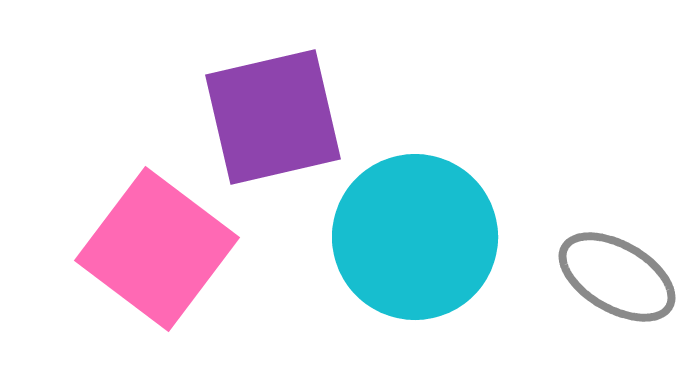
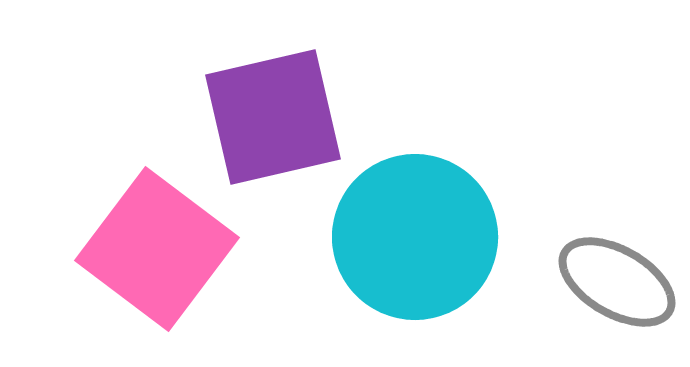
gray ellipse: moved 5 px down
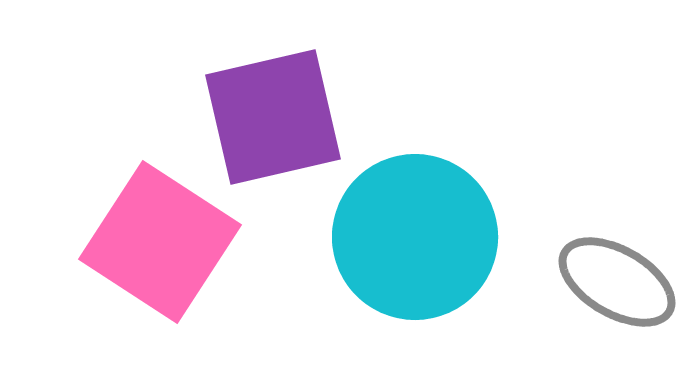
pink square: moved 3 px right, 7 px up; rotated 4 degrees counterclockwise
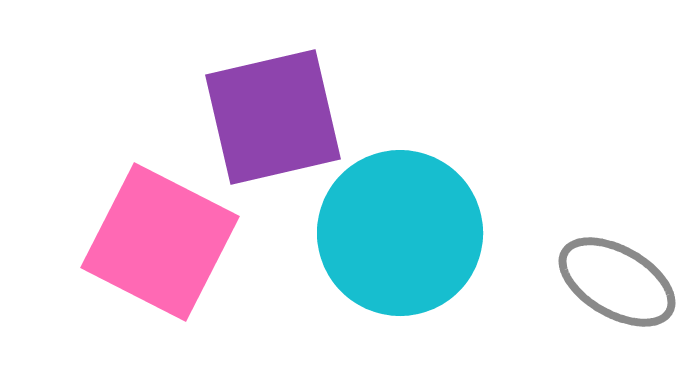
cyan circle: moved 15 px left, 4 px up
pink square: rotated 6 degrees counterclockwise
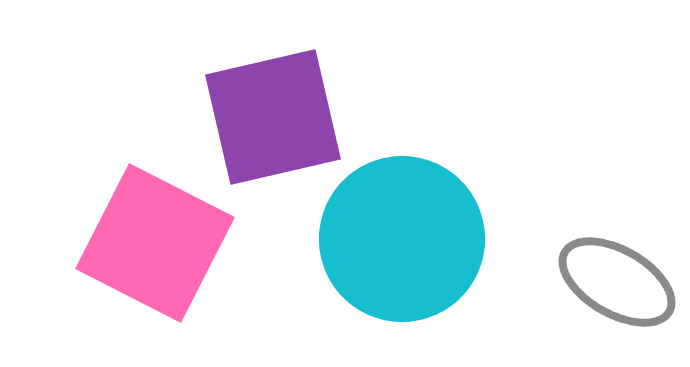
cyan circle: moved 2 px right, 6 px down
pink square: moved 5 px left, 1 px down
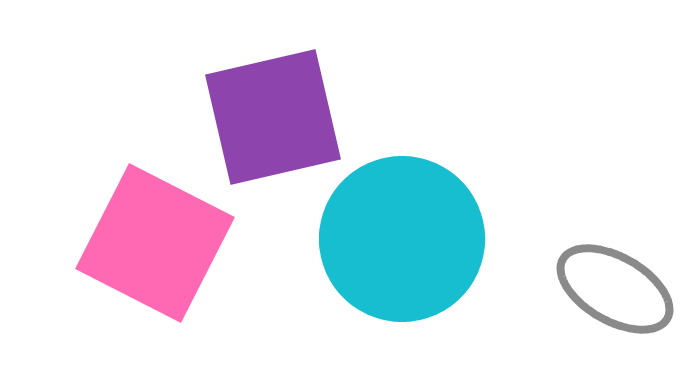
gray ellipse: moved 2 px left, 7 px down
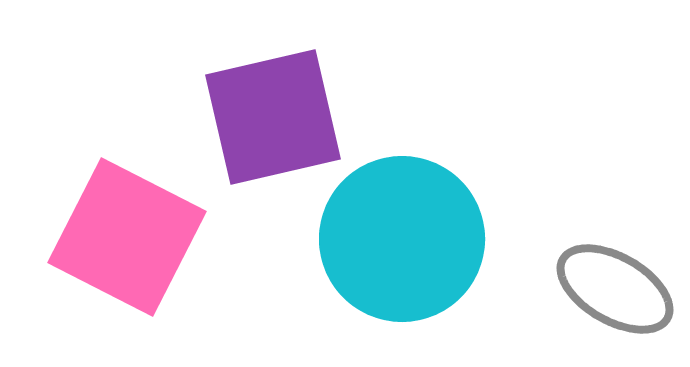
pink square: moved 28 px left, 6 px up
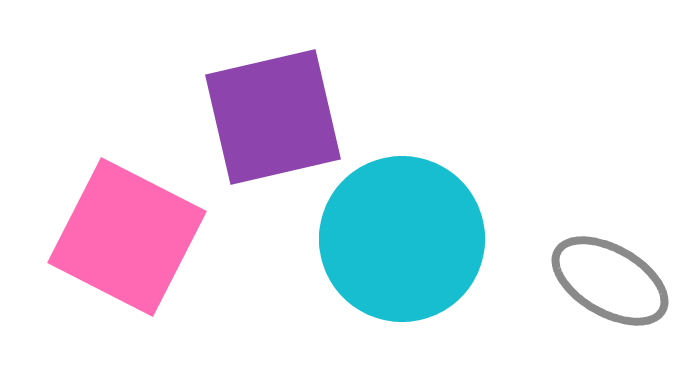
gray ellipse: moved 5 px left, 8 px up
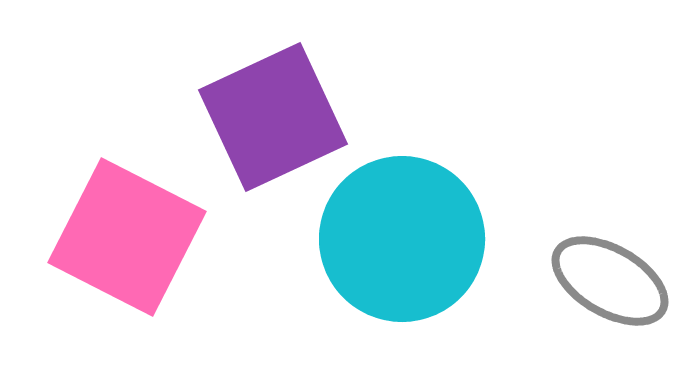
purple square: rotated 12 degrees counterclockwise
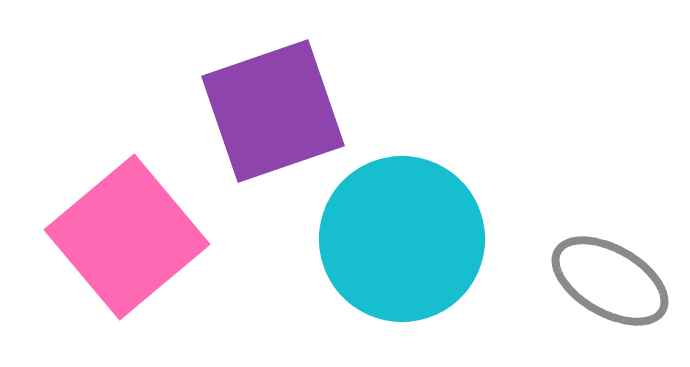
purple square: moved 6 px up; rotated 6 degrees clockwise
pink square: rotated 23 degrees clockwise
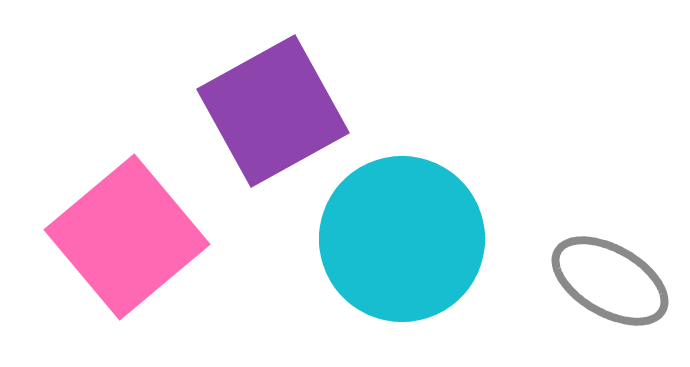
purple square: rotated 10 degrees counterclockwise
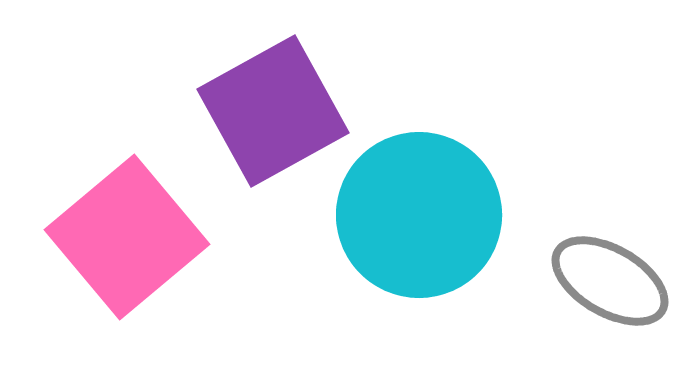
cyan circle: moved 17 px right, 24 px up
